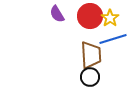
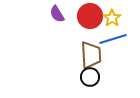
yellow star: moved 2 px right
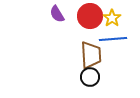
blue line: rotated 12 degrees clockwise
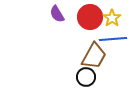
red circle: moved 1 px down
brown trapezoid: moved 3 px right, 1 px down; rotated 32 degrees clockwise
black circle: moved 4 px left
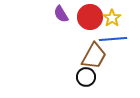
purple semicircle: moved 4 px right
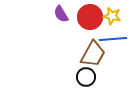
yellow star: moved 2 px up; rotated 24 degrees counterclockwise
brown trapezoid: moved 1 px left, 2 px up
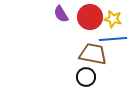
yellow star: moved 1 px right, 3 px down
brown trapezoid: rotated 108 degrees counterclockwise
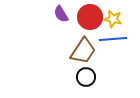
brown trapezoid: moved 10 px left, 3 px up; rotated 112 degrees clockwise
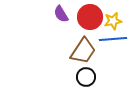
yellow star: moved 2 px down; rotated 24 degrees counterclockwise
